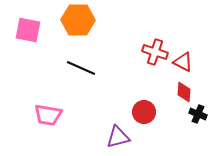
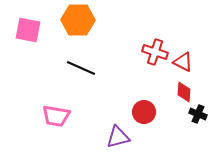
pink trapezoid: moved 8 px right, 1 px down
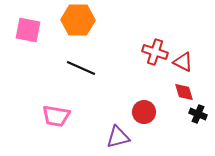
red diamond: rotated 20 degrees counterclockwise
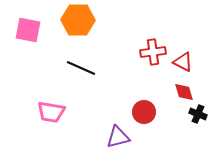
red cross: moved 2 px left; rotated 25 degrees counterclockwise
pink trapezoid: moved 5 px left, 4 px up
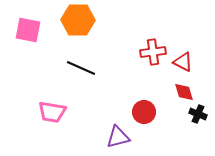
pink trapezoid: moved 1 px right
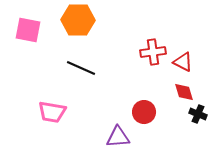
purple triangle: rotated 10 degrees clockwise
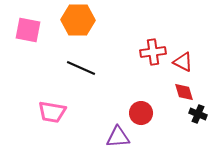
red circle: moved 3 px left, 1 px down
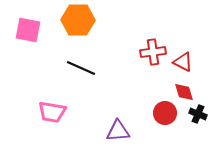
red circle: moved 24 px right
purple triangle: moved 6 px up
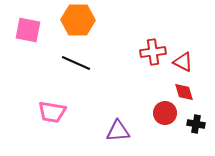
black line: moved 5 px left, 5 px up
black cross: moved 2 px left, 10 px down; rotated 12 degrees counterclockwise
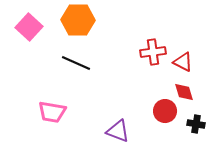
pink square: moved 1 px right, 3 px up; rotated 32 degrees clockwise
red circle: moved 2 px up
purple triangle: rotated 25 degrees clockwise
